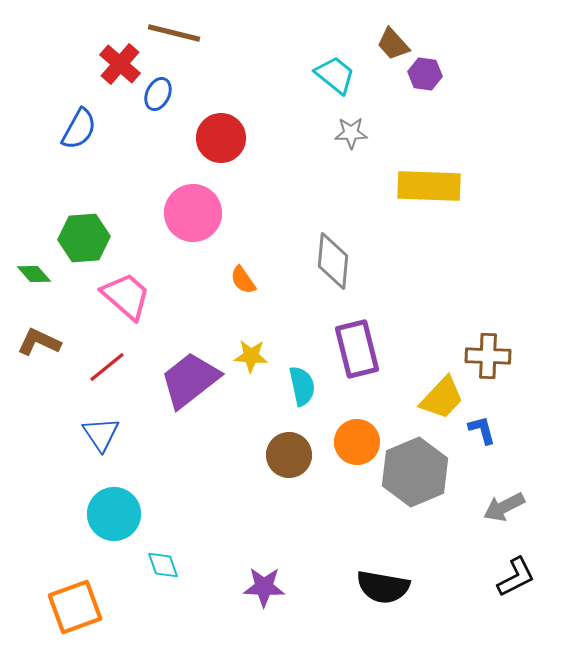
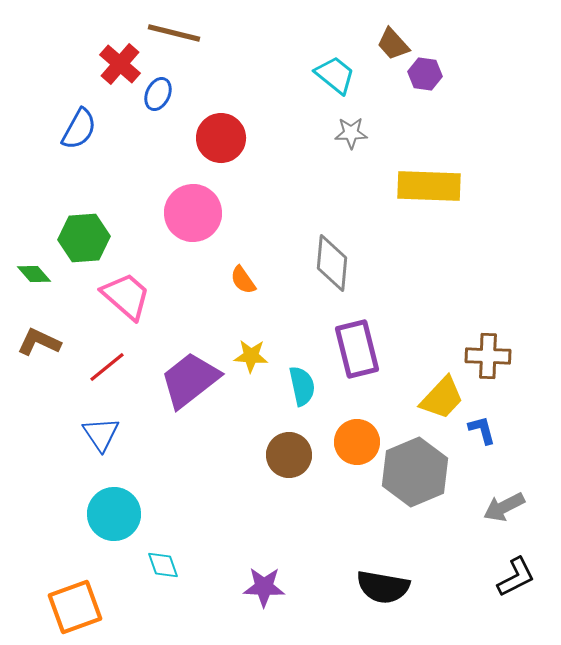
gray diamond: moved 1 px left, 2 px down
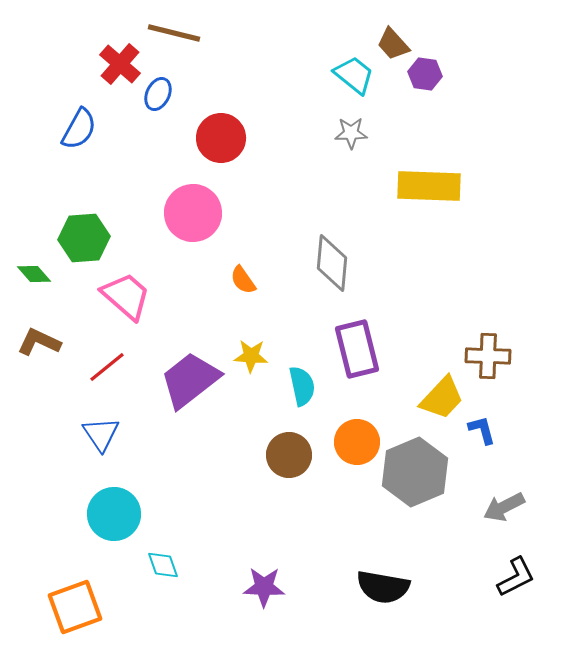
cyan trapezoid: moved 19 px right
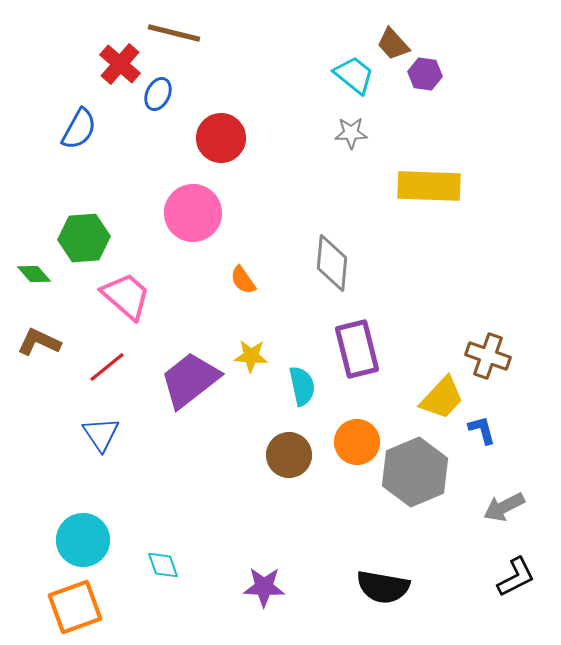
brown cross: rotated 18 degrees clockwise
cyan circle: moved 31 px left, 26 px down
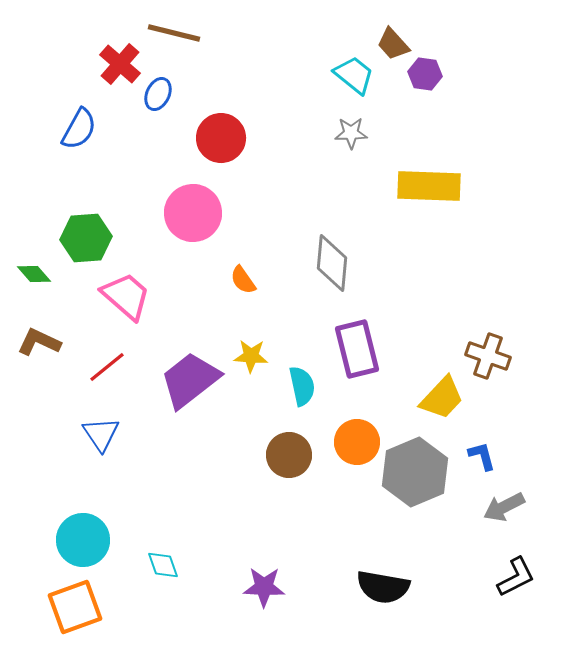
green hexagon: moved 2 px right
blue L-shape: moved 26 px down
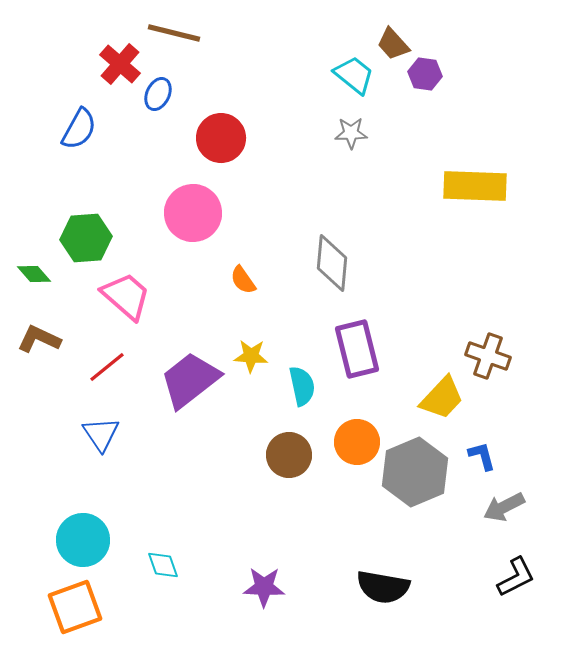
yellow rectangle: moved 46 px right
brown L-shape: moved 3 px up
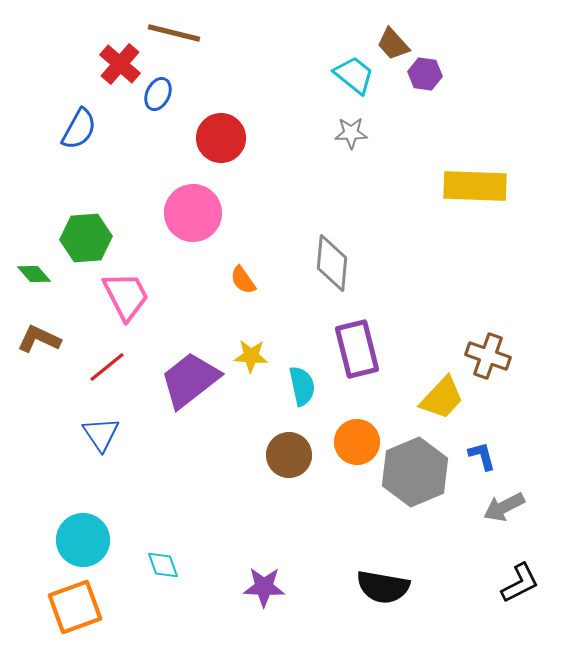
pink trapezoid: rotated 22 degrees clockwise
black L-shape: moved 4 px right, 6 px down
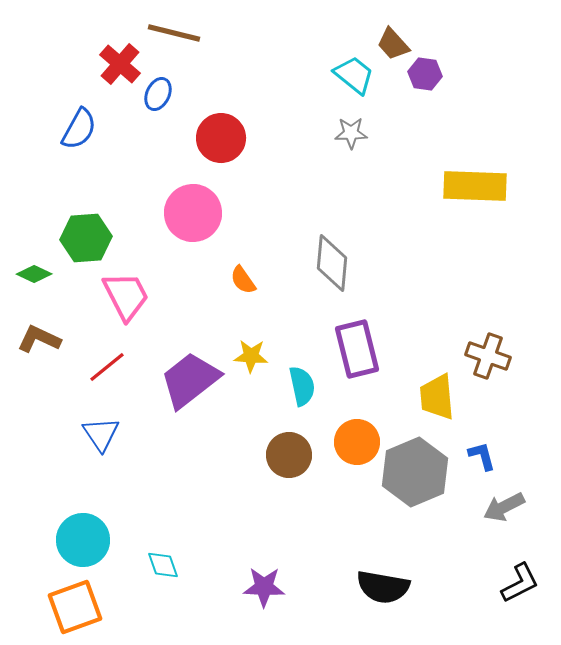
green diamond: rotated 24 degrees counterclockwise
yellow trapezoid: moved 5 px left, 1 px up; rotated 132 degrees clockwise
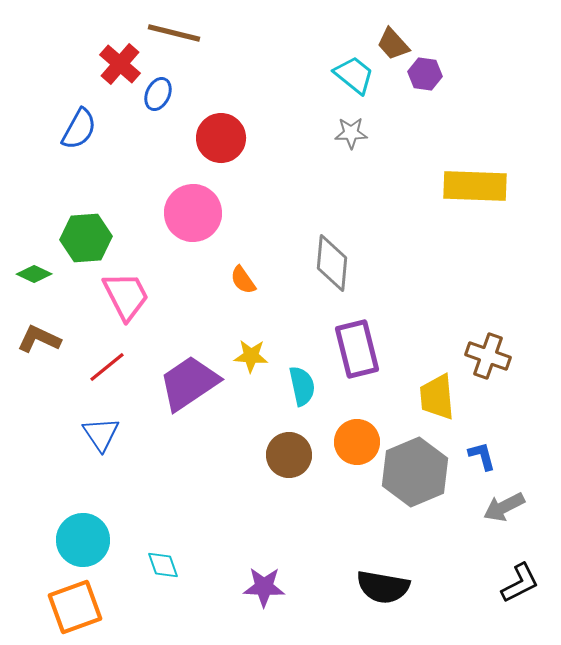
purple trapezoid: moved 1 px left, 3 px down; rotated 4 degrees clockwise
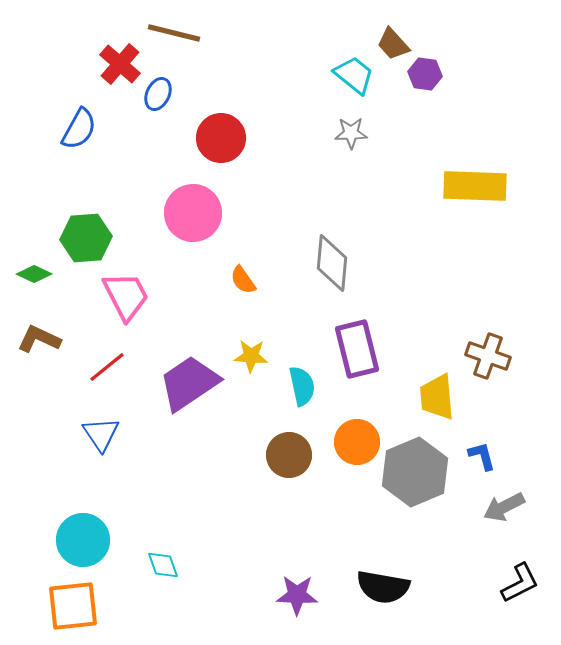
purple star: moved 33 px right, 8 px down
orange square: moved 2 px left, 1 px up; rotated 14 degrees clockwise
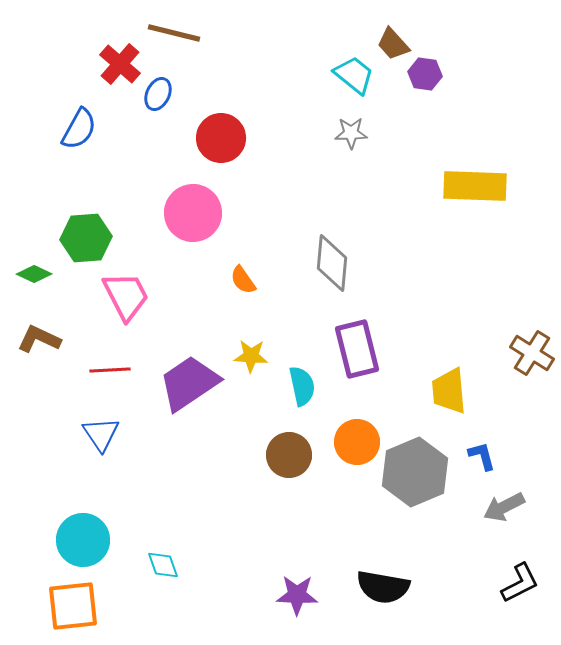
brown cross: moved 44 px right, 3 px up; rotated 12 degrees clockwise
red line: moved 3 px right, 3 px down; rotated 36 degrees clockwise
yellow trapezoid: moved 12 px right, 6 px up
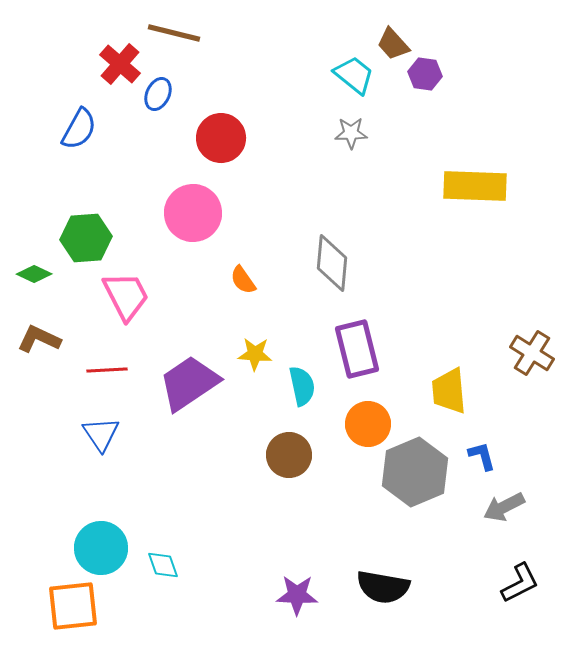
yellow star: moved 4 px right, 2 px up
red line: moved 3 px left
orange circle: moved 11 px right, 18 px up
cyan circle: moved 18 px right, 8 px down
